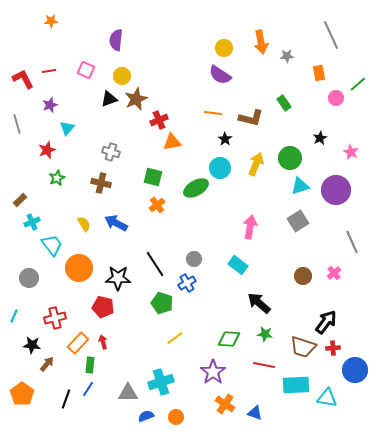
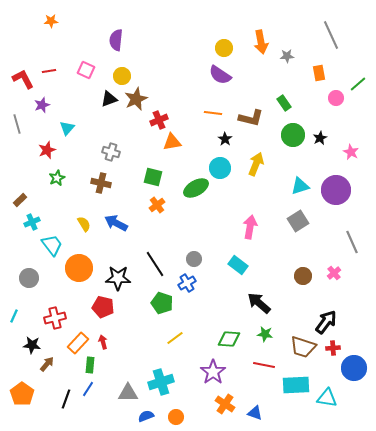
purple star at (50, 105): moved 8 px left
green circle at (290, 158): moved 3 px right, 23 px up
blue circle at (355, 370): moved 1 px left, 2 px up
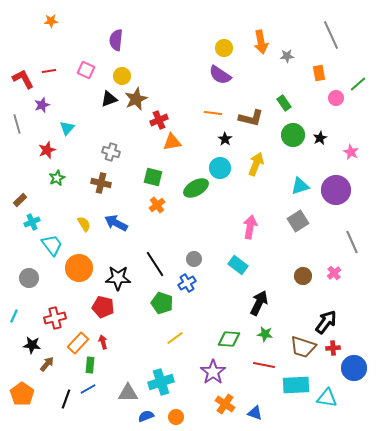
black arrow at (259, 303): rotated 75 degrees clockwise
blue line at (88, 389): rotated 28 degrees clockwise
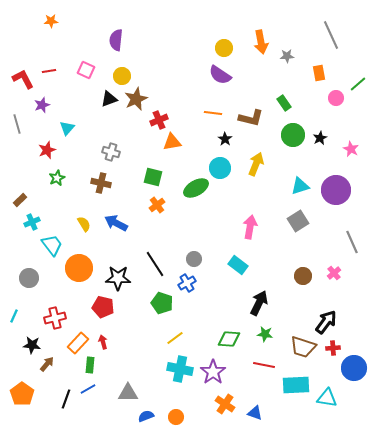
pink star at (351, 152): moved 3 px up
cyan cross at (161, 382): moved 19 px right, 13 px up; rotated 30 degrees clockwise
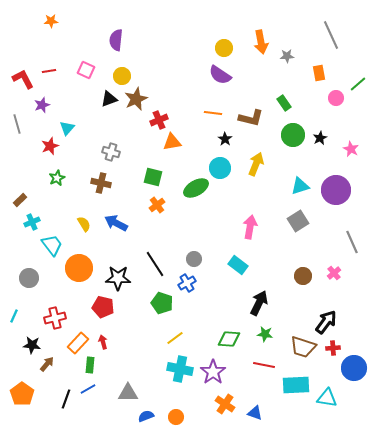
red star at (47, 150): moved 3 px right, 4 px up
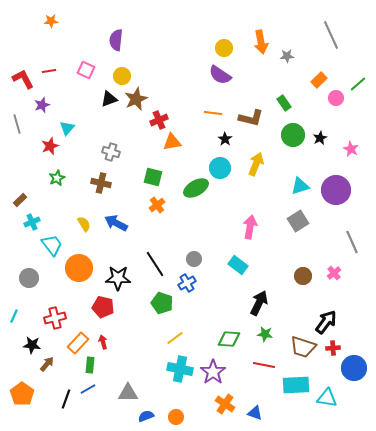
orange rectangle at (319, 73): moved 7 px down; rotated 56 degrees clockwise
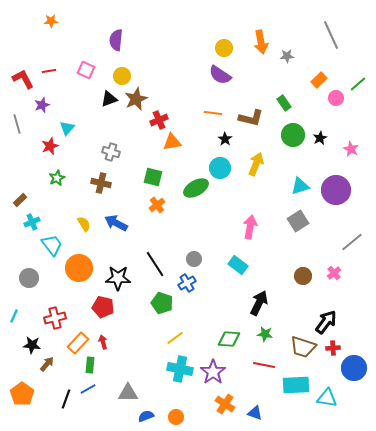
gray line at (352, 242): rotated 75 degrees clockwise
